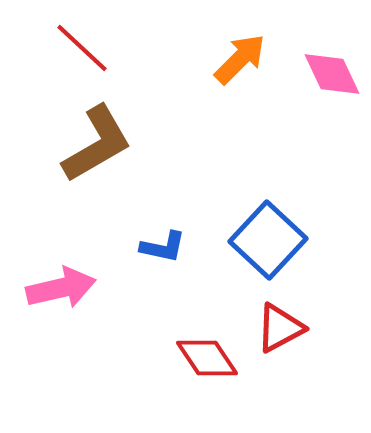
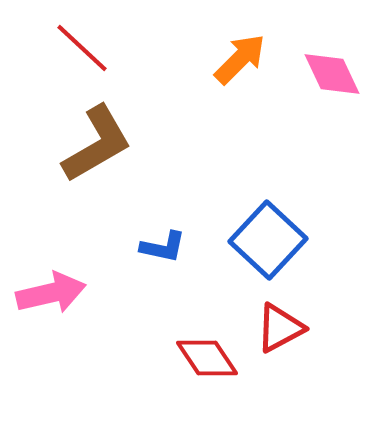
pink arrow: moved 10 px left, 5 px down
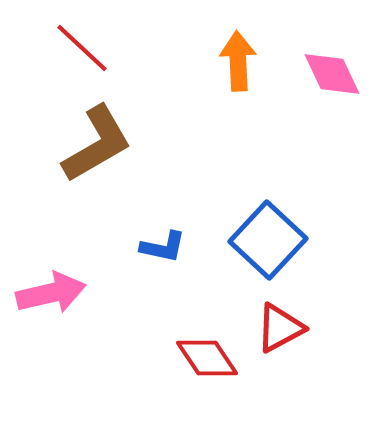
orange arrow: moved 2 px left, 2 px down; rotated 48 degrees counterclockwise
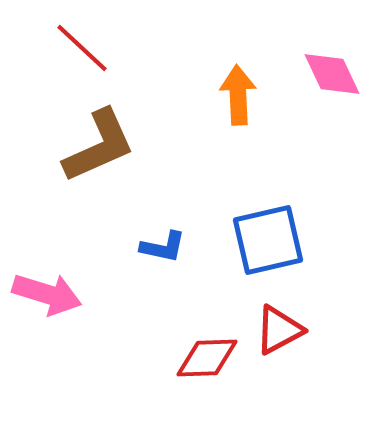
orange arrow: moved 34 px down
brown L-shape: moved 2 px right, 2 px down; rotated 6 degrees clockwise
blue square: rotated 34 degrees clockwise
pink arrow: moved 4 px left, 1 px down; rotated 30 degrees clockwise
red triangle: moved 1 px left, 2 px down
red diamond: rotated 58 degrees counterclockwise
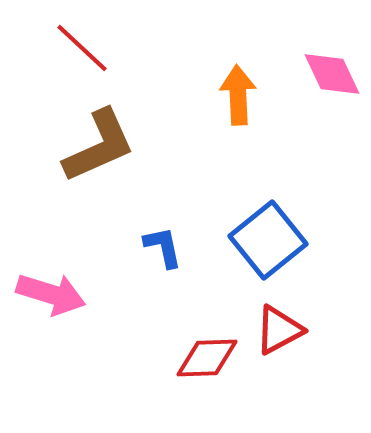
blue square: rotated 26 degrees counterclockwise
blue L-shape: rotated 114 degrees counterclockwise
pink arrow: moved 4 px right
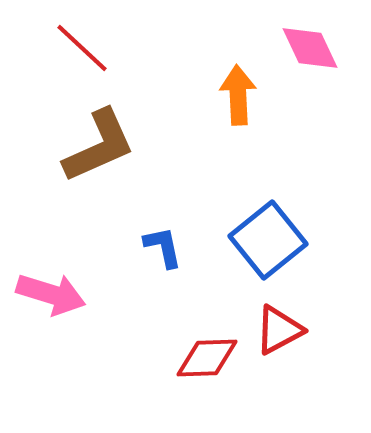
pink diamond: moved 22 px left, 26 px up
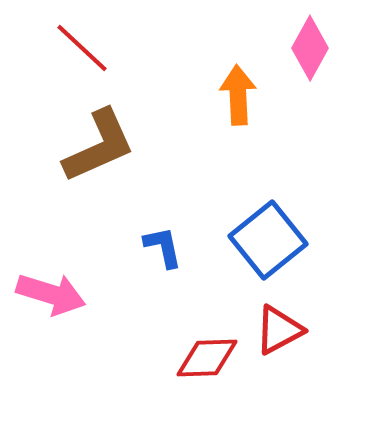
pink diamond: rotated 54 degrees clockwise
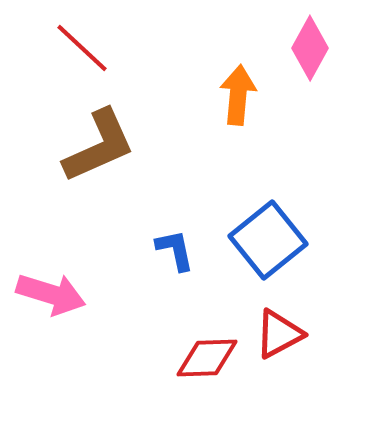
orange arrow: rotated 8 degrees clockwise
blue L-shape: moved 12 px right, 3 px down
red triangle: moved 4 px down
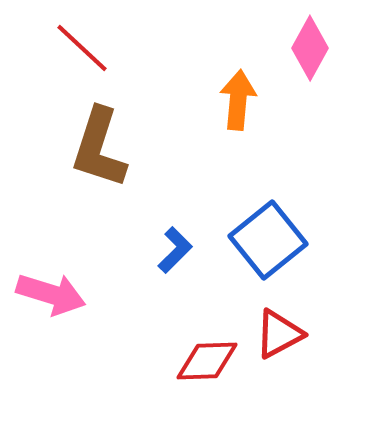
orange arrow: moved 5 px down
brown L-shape: moved 2 px down; rotated 132 degrees clockwise
blue L-shape: rotated 57 degrees clockwise
red diamond: moved 3 px down
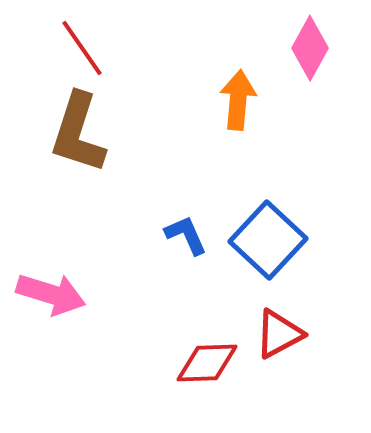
red line: rotated 12 degrees clockwise
brown L-shape: moved 21 px left, 15 px up
blue square: rotated 8 degrees counterclockwise
blue L-shape: moved 11 px right, 15 px up; rotated 69 degrees counterclockwise
red diamond: moved 2 px down
